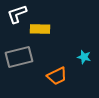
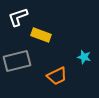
white L-shape: moved 1 px right, 3 px down
yellow rectangle: moved 1 px right, 6 px down; rotated 18 degrees clockwise
gray rectangle: moved 2 px left, 4 px down
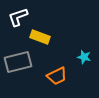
yellow rectangle: moved 1 px left, 2 px down
gray rectangle: moved 1 px right, 1 px down
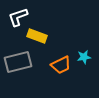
yellow rectangle: moved 3 px left, 1 px up
cyan star: rotated 24 degrees counterclockwise
orange trapezoid: moved 4 px right, 11 px up
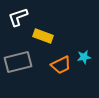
yellow rectangle: moved 6 px right
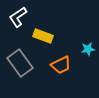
white L-shape: rotated 15 degrees counterclockwise
cyan star: moved 4 px right, 8 px up
gray rectangle: moved 2 px right, 1 px down; rotated 68 degrees clockwise
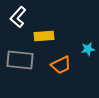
white L-shape: rotated 15 degrees counterclockwise
yellow rectangle: moved 1 px right; rotated 24 degrees counterclockwise
gray rectangle: moved 3 px up; rotated 48 degrees counterclockwise
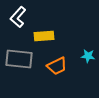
cyan star: moved 7 px down; rotated 16 degrees clockwise
gray rectangle: moved 1 px left, 1 px up
orange trapezoid: moved 4 px left, 1 px down
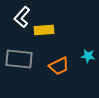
white L-shape: moved 4 px right
yellow rectangle: moved 6 px up
orange trapezoid: moved 2 px right
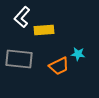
cyan star: moved 10 px left, 2 px up
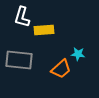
white L-shape: rotated 25 degrees counterclockwise
gray rectangle: moved 1 px down
orange trapezoid: moved 2 px right, 3 px down; rotated 15 degrees counterclockwise
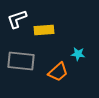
white L-shape: moved 5 px left, 2 px down; rotated 55 degrees clockwise
gray rectangle: moved 2 px right, 1 px down
orange trapezoid: moved 3 px left, 3 px down
